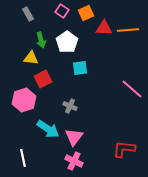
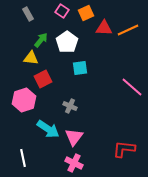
orange line: rotated 20 degrees counterclockwise
green arrow: rotated 126 degrees counterclockwise
pink line: moved 2 px up
pink cross: moved 2 px down
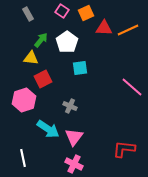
pink cross: moved 1 px down
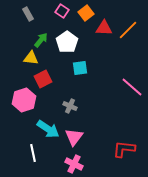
orange square: rotated 14 degrees counterclockwise
orange line: rotated 20 degrees counterclockwise
white line: moved 10 px right, 5 px up
